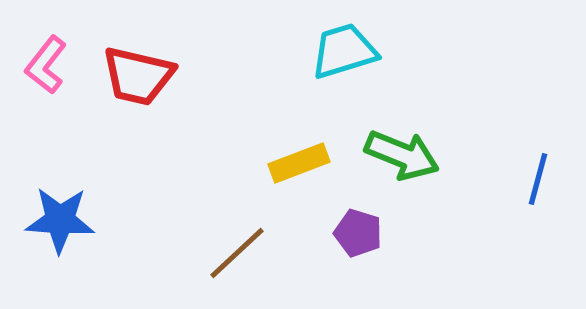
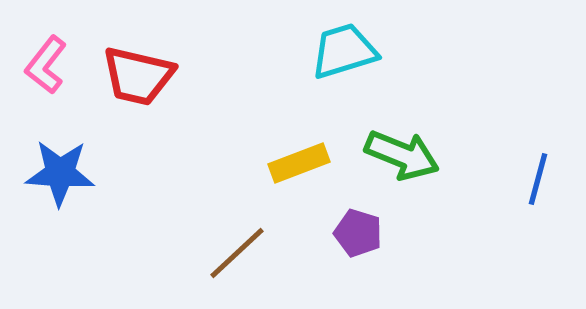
blue star: moved 47 px up
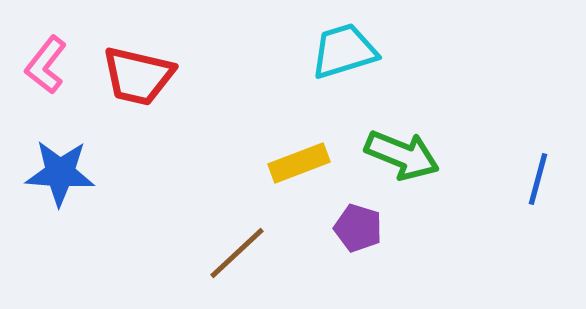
purple pentagon: moved 5 px up
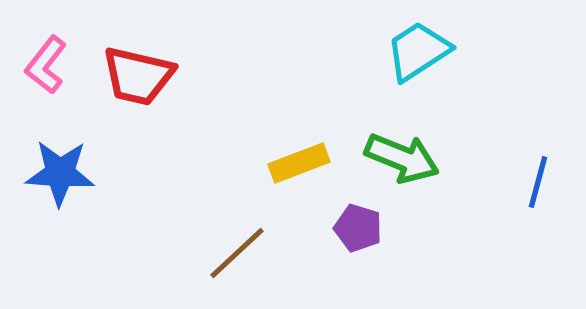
cyan trapezoid: moved 74 px right; rotated 16 degrees counterclockwise
green arrow: moved 3 px down
blue line: moved 3 px down
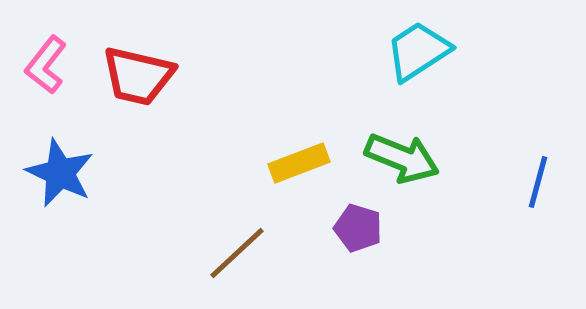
blue star: rotated 22 degrees clockwise
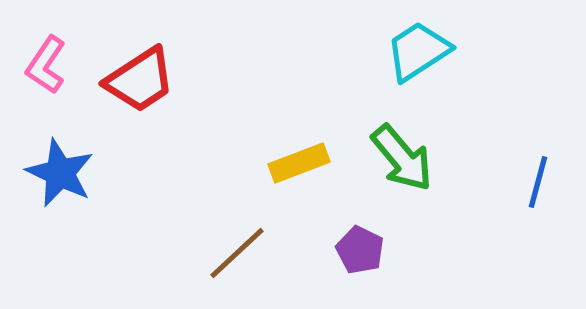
pink L-shape: rotated 4 degrees counterclockwise
red trapezoid: moved 2 px right, 4 px down; rotated 46 degrees counterclockwise
green arrow: rotated 28 degrees clockwise
purple pentagon: moved 2 px right, 22 px down; rotated 9 degrees clockwise
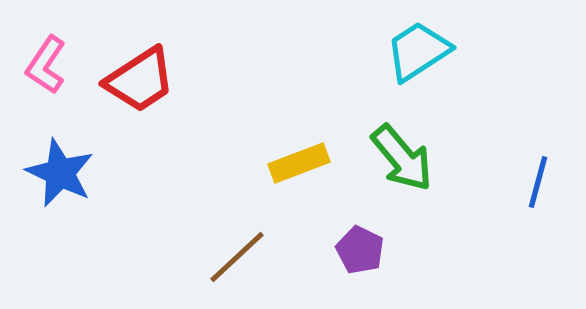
brown line: moved 4 px down
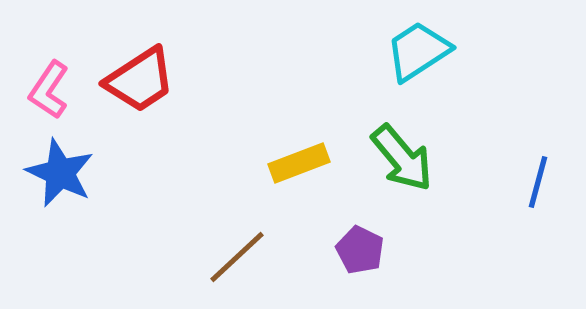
pink L-shape: moved 3 px right, 25 px down
